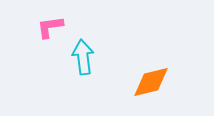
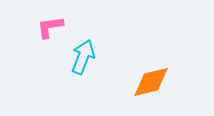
cyan arrow: rotated 28 degrees clockwise
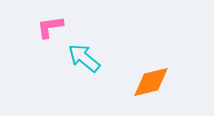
cyan arrow: moved 1 px right, 1 px down; rotated 72 degrees counterclockwise
